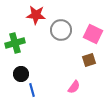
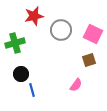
red star: moved 2 px left, 1 px down; rotated 18 degrees counterclockwise
pink semicircle: moved 2 px right, 2 px up
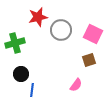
red star: moved 4 px right, 1 px down
blue line: rotated 24 degrees clockwise
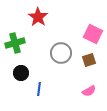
red star: rotated 24 degrees counterclockwise
gray circle: moved 23 px down
black circle: moved 1 px up
pink semicircle: moved 13 px right, 6 px down; rotated 24 degrees clockwise
blue line: moved 7 px right, 1 px up
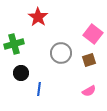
pink square: rotated 12 degrees clockwise
green cross: moved 1 px left, 1 px down
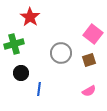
red star: moved 8 px left
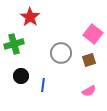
black circle: moved 3 px down
blue line: moved 4 px right, 4 px up
